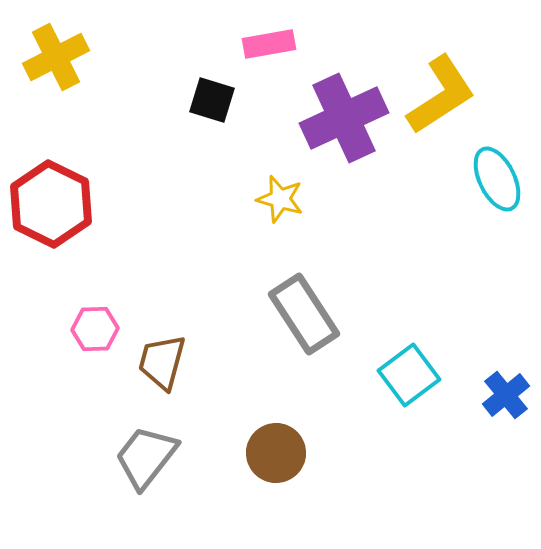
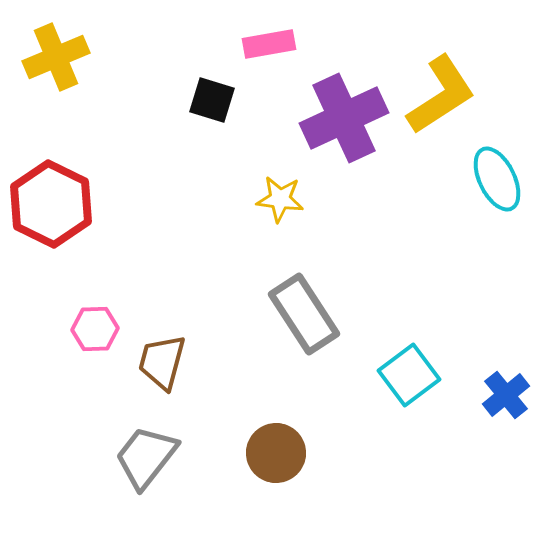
yellow cross: rotated 4 degrees clockwise
yellow star: rotated 9 degrees counterclockwise
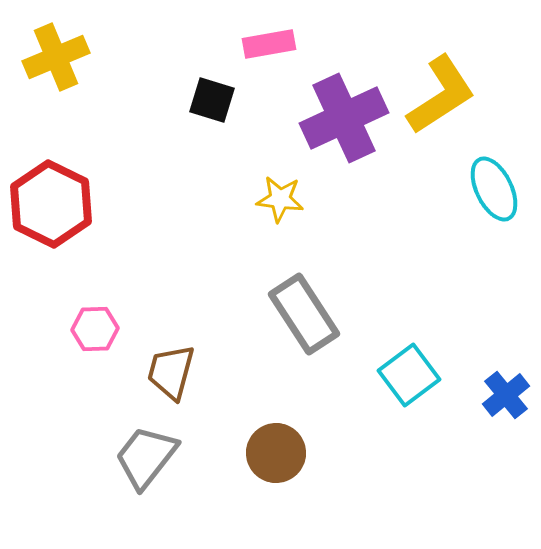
cyan ellipse: moved 3 px left, 10 px down
brown trapezoid: moved 9 px right, 10 px down
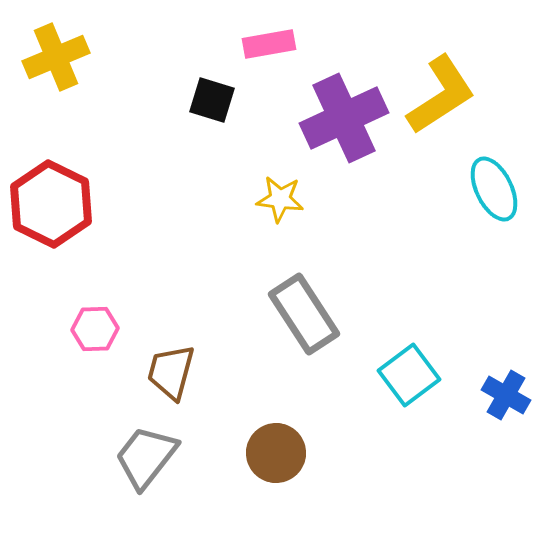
blue cross: rotated 21 degrees counterclockwise
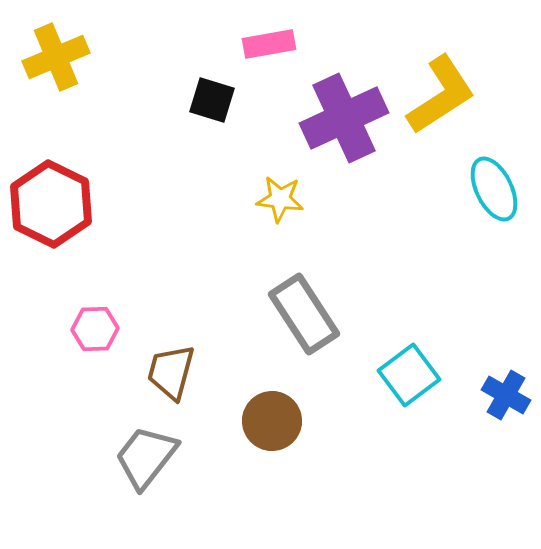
brown circle: moved 4 px left, 32 px up
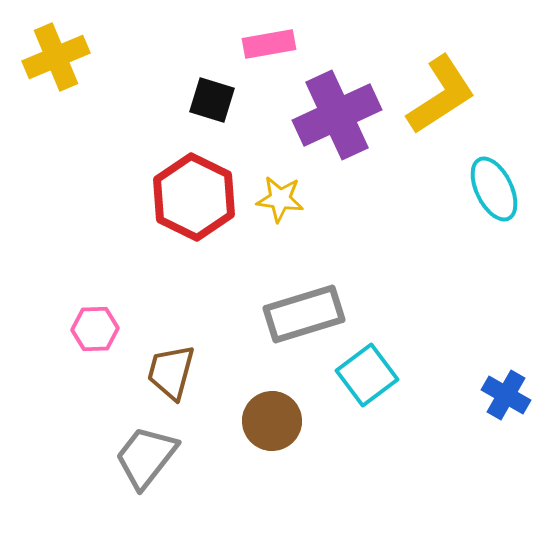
purple cross: moved 7 px left, 3 px up
red hexagon: moved 143 px right, 7 px up
gray rectangle: rotated 74 degrees counterclockwise
cyan square: moved 42 px left
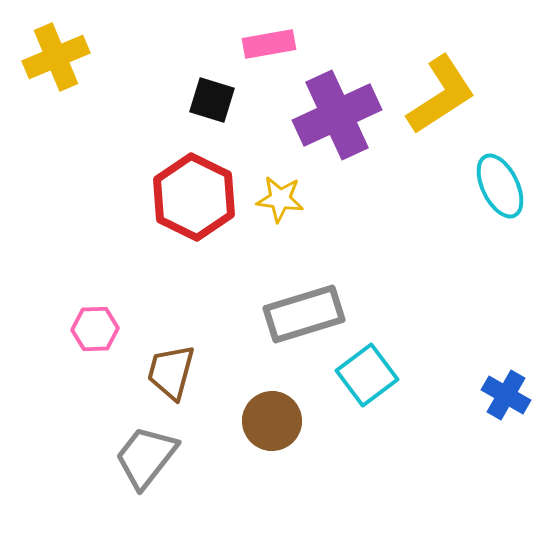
cyan ellipse: moved 6 px right, 3 px up
